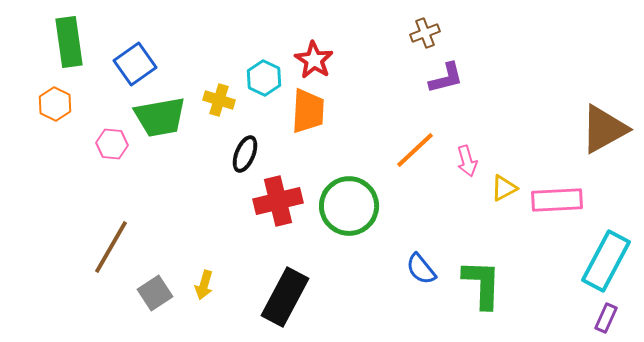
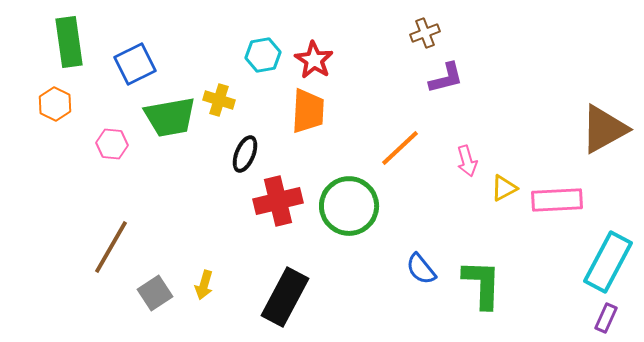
blue square: rotated 9 degrees clockwise
cyan hexagon: moved 1 px left, 23 px up; rotated 24 degrees clockwise
green trapezoid: moved 10 px right
orange line: moved 15 px left, 2 px up
cyan rectangle: moved 2 px right, 1 px down
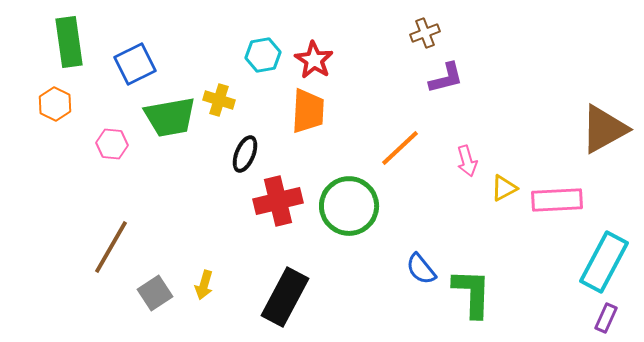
cyan rectangle: moved 4 px left
green L-shape: moved 10 px left, 9 px down
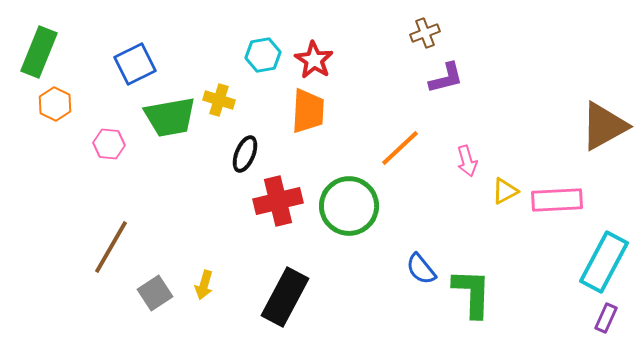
green rectangle: moved 30 px left, 10 px down; rotated 30 degrees clockwise
brown triangle: moved 3 px up
pink hexagon: moved 3 px left
yellow triangle: moved 1 px right, 3 px down
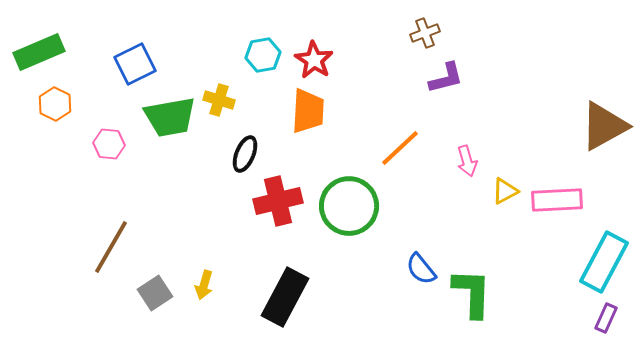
green rectangle: rotated 45 degrees clockwise
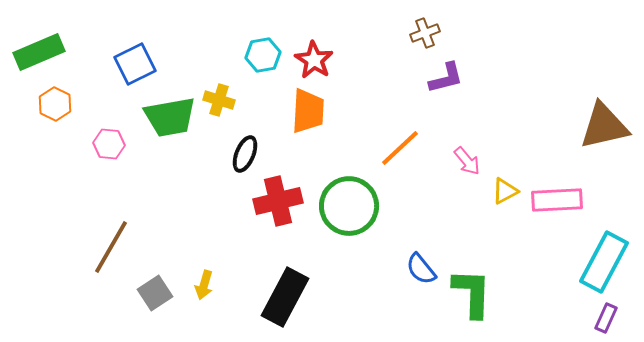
brown triangle: rotated 16 degrees clockwise
pink arrow: rotated 24 degrees counterclockwise
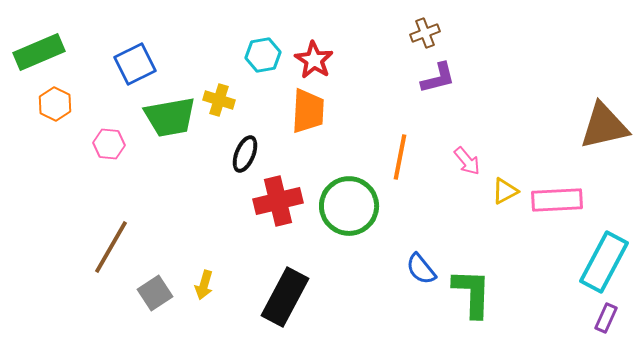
purple L-shape: moved 8 px left
orange line: moved 9 px down; rotated 36 degrees counterclockwise
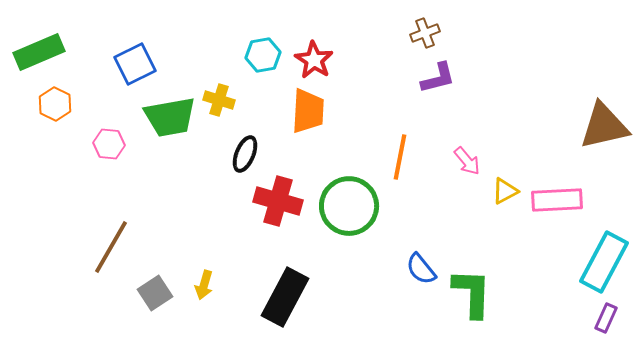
red cross: rotated 30 degrees clockwise
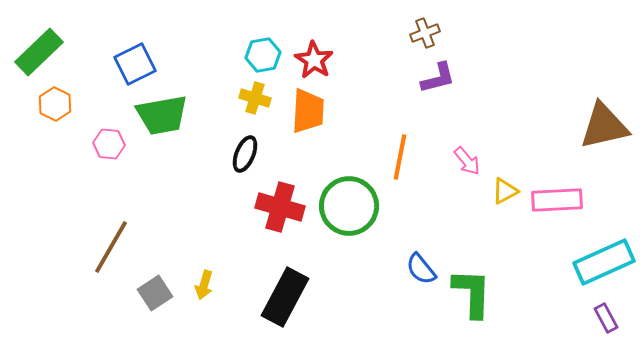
green rectangle: rotated 21 degrees counterclockwise
yellow cross: moved 36 px right, 2 px up
green trapezoid: moved 8 px left, 2 px up
red cross: moved 2 px right, 6 px down
cyan rectangle: rotated 38 degrees clockwise
purple rectangle: rotated 52 degrees counterclockwise
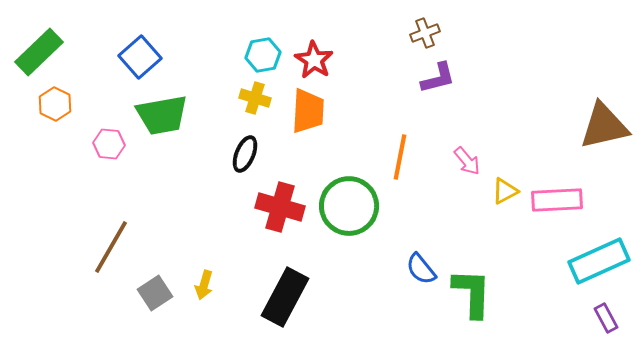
blue square: moved 5 px right, 7 px up; rotated 15 degrees counterclockwise
cyan rectangle: moved 5 px left, 1 px up
